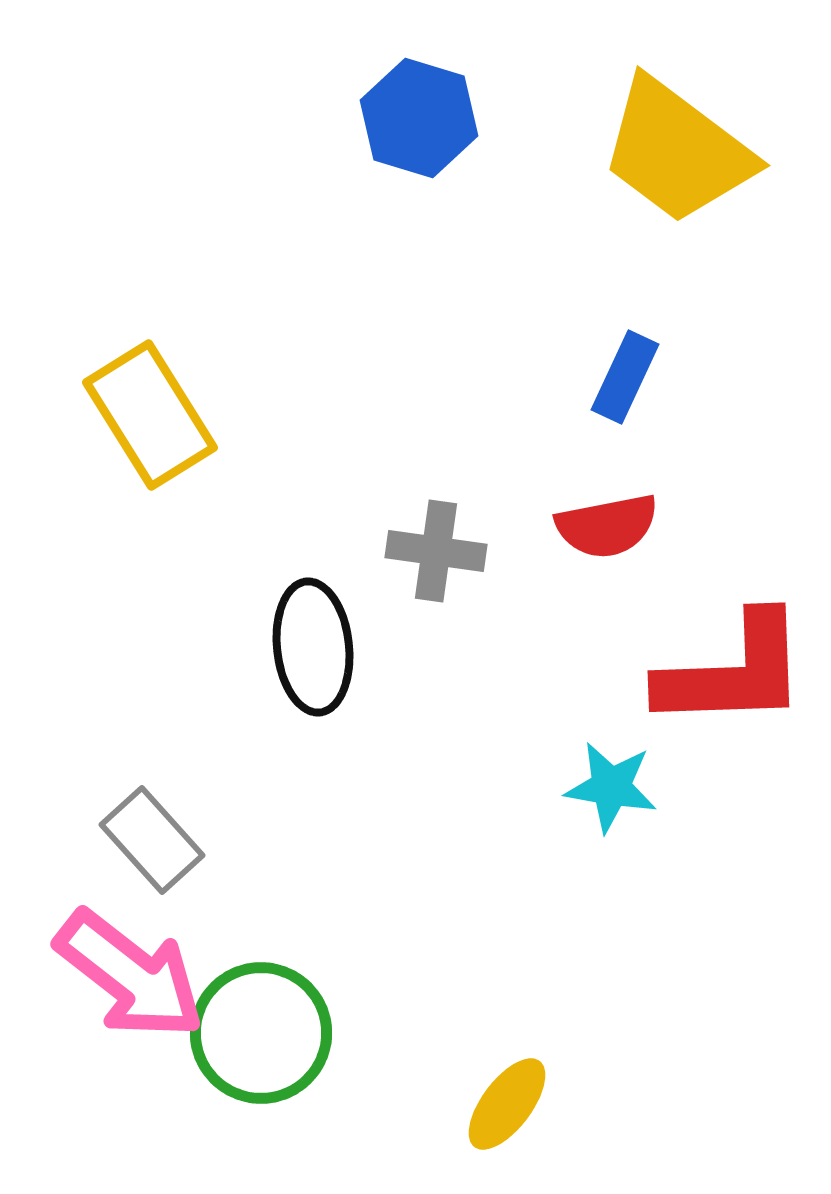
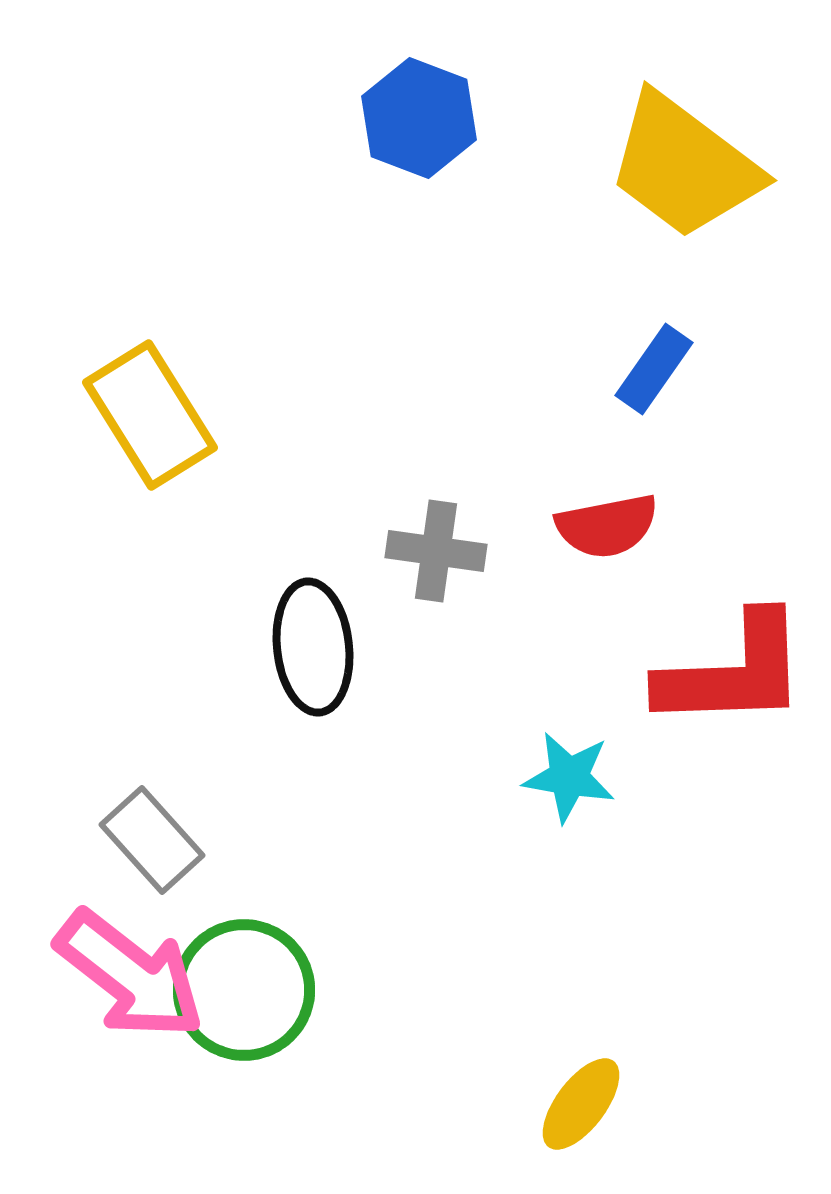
blue hexagon: rotated 4 degrees clockwise
yellow trapezoid: moved 7 px right, 15 px down
blue rectangle: moved 29 px right, 8 px up; rotated 10 degrees clockwise
cyan star: moved 42 px left, 10 px up
green circle: moved 17 px left, 43 px up
yellow ellipse: moved 74 px right
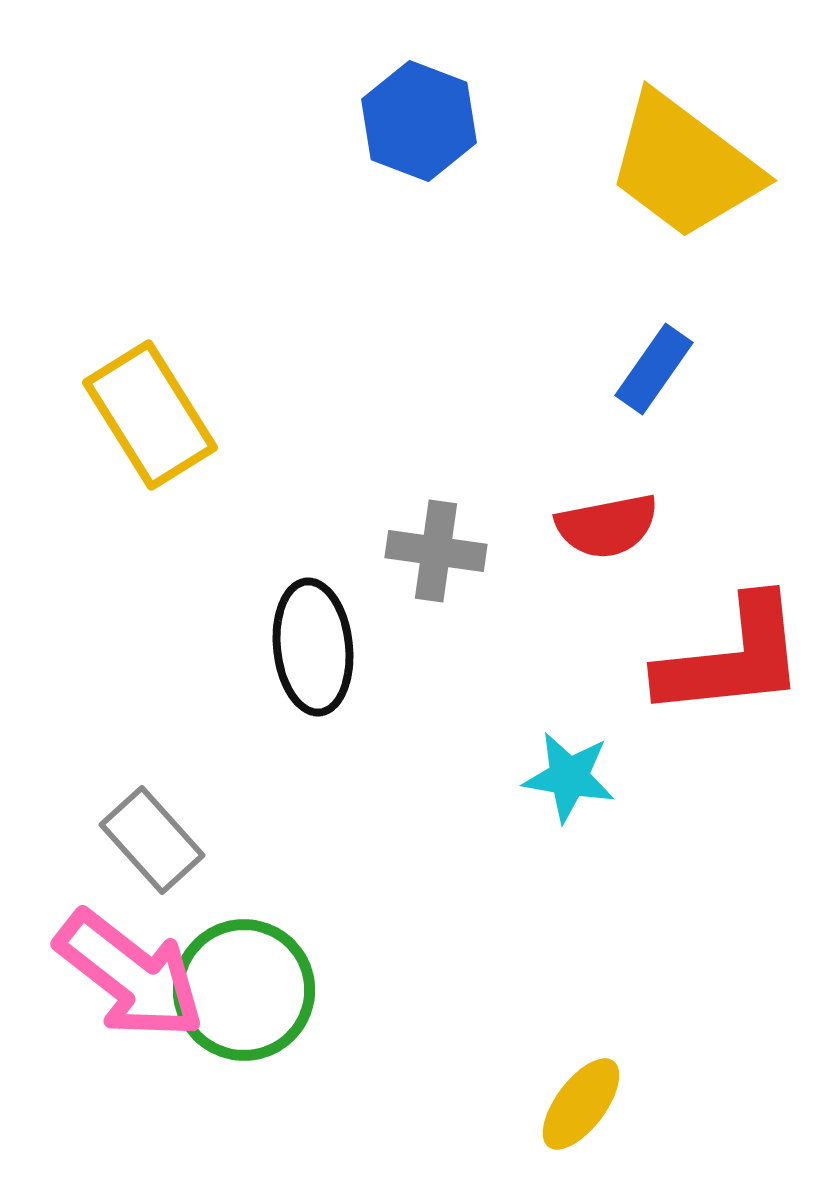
blue hexagon: moved 3 px down
red L-shape: moved 1 px left, 14 px up; rotated 4 degrees counterclockwise
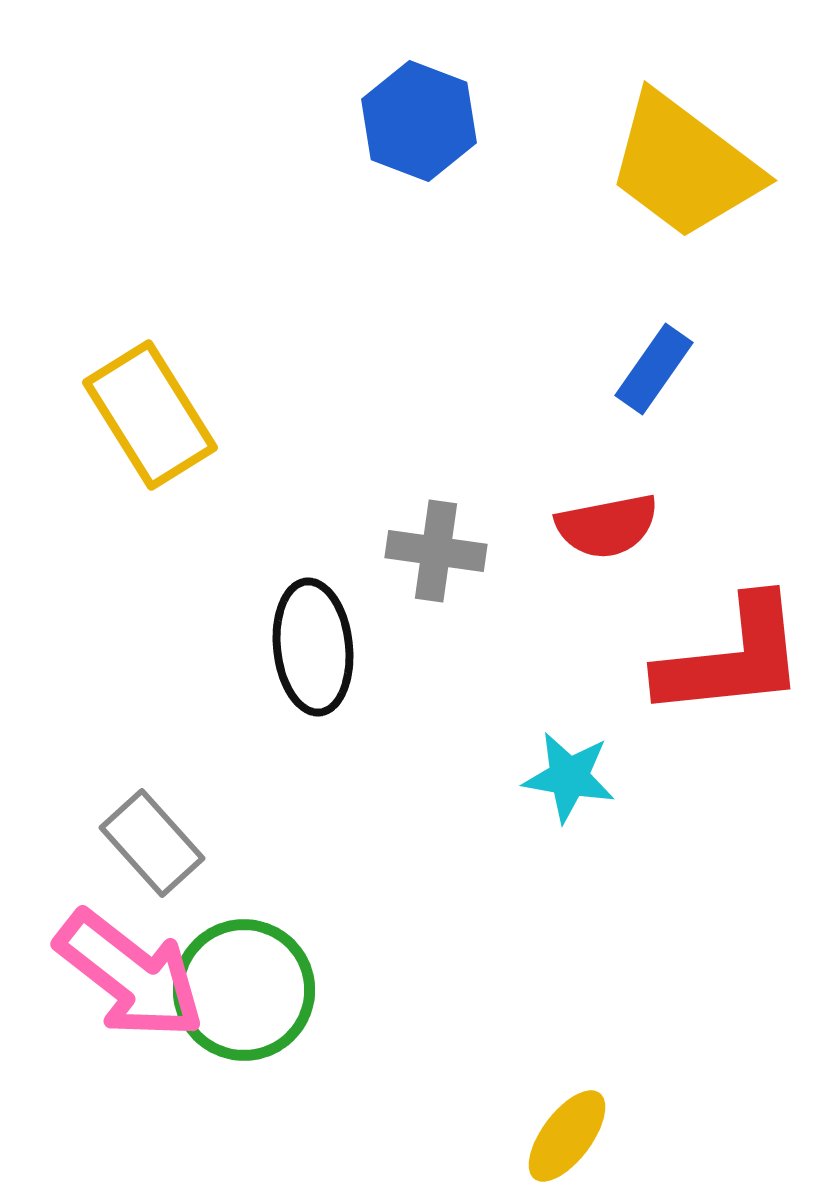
gray rectangle: moved 3 px down
yellow ellipse: moved 14 px left, 32 px down
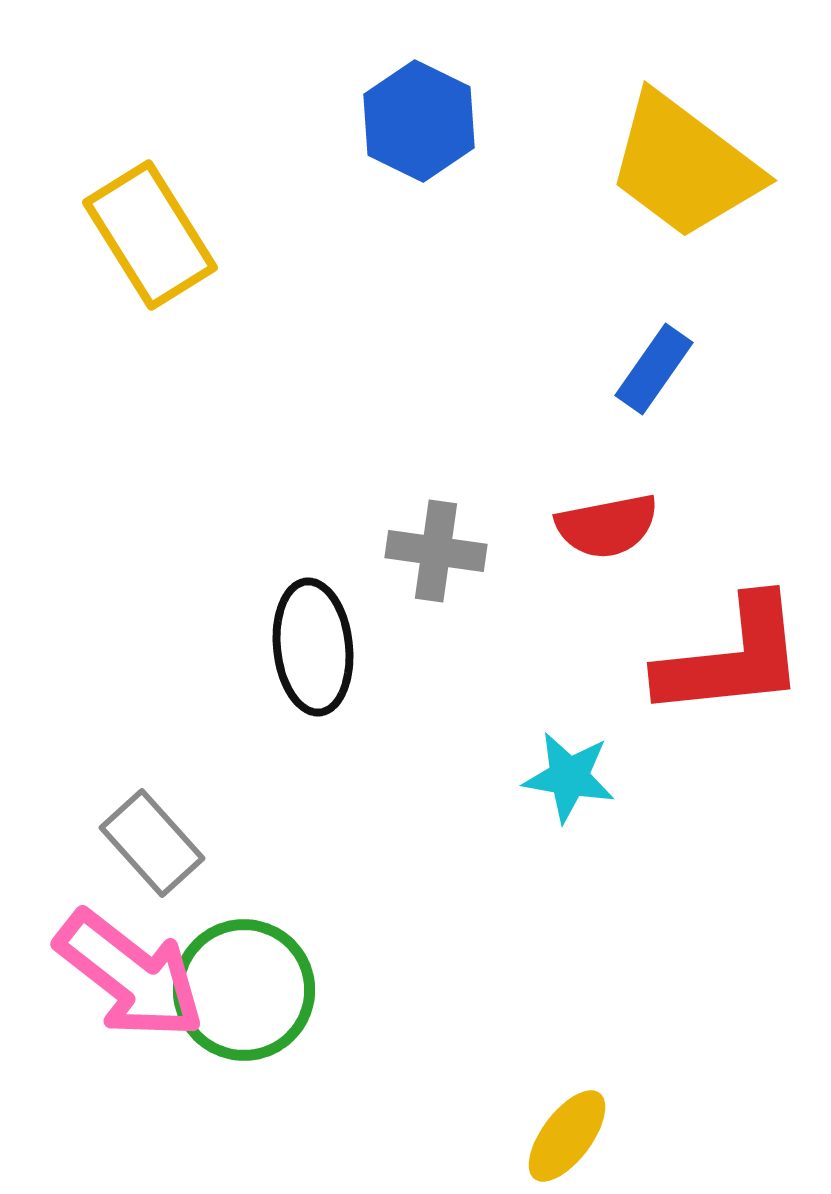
blue hexagon: rotated 5 degrees clockwise
yellow rectangle: moved 180 px up
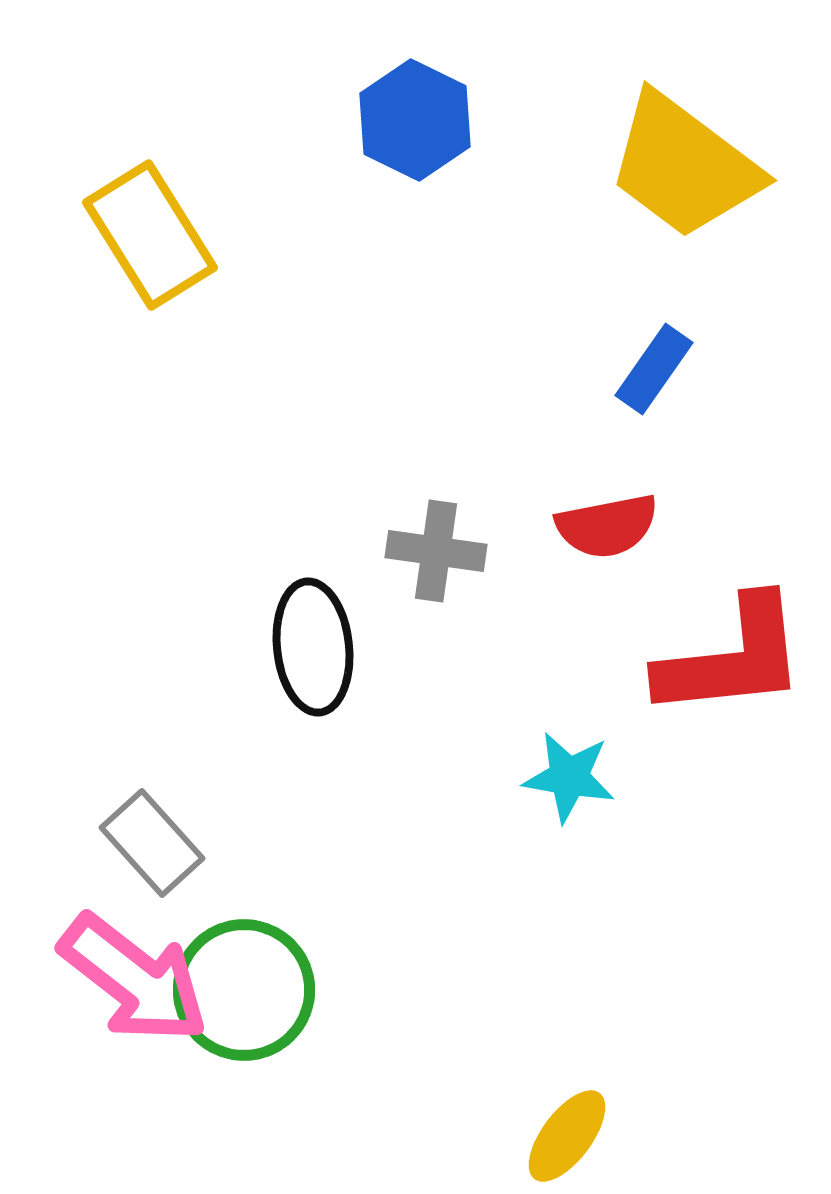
blue hexagon: moved 4 px left, 1 px up
pink arrow: moved 4 px right, 4 px down
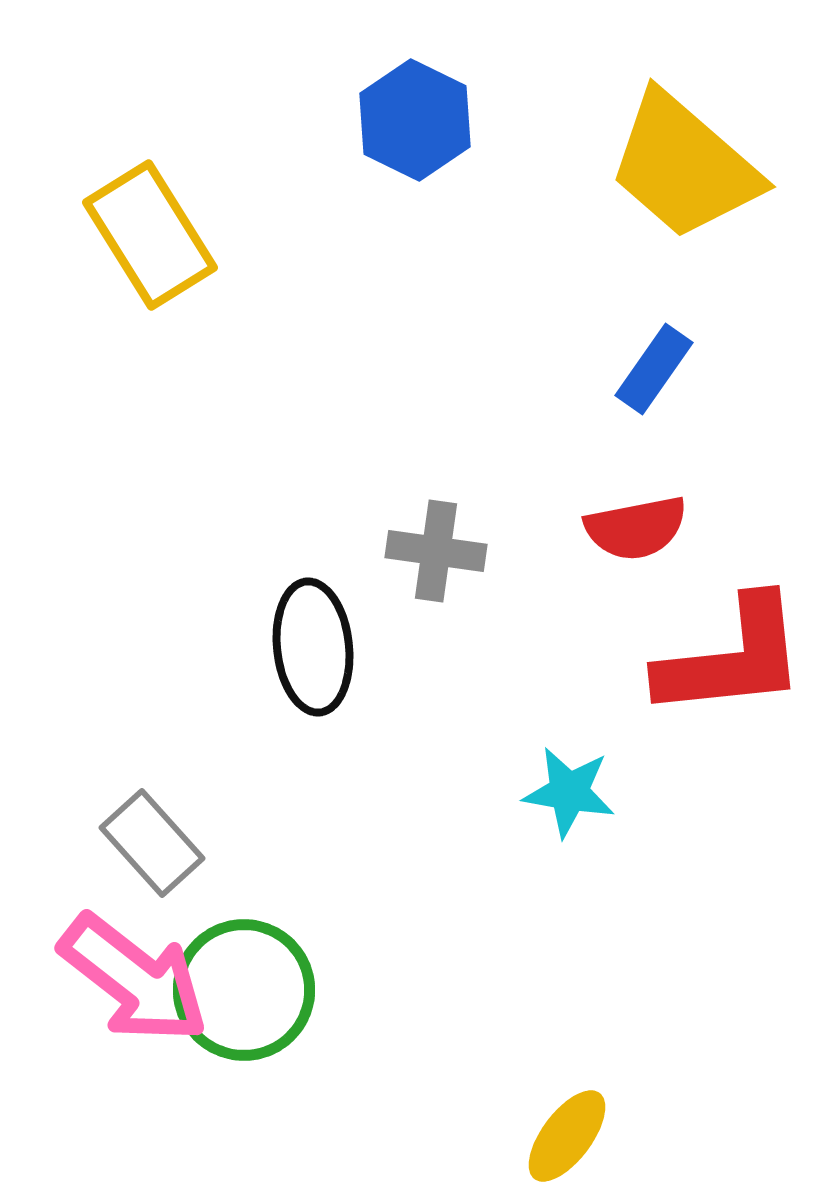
yellow trapezoid: rotated 4 degrees clockwise
red semicircle: moved 29 px right, 2 px down
cyan star: moved 15 px down
